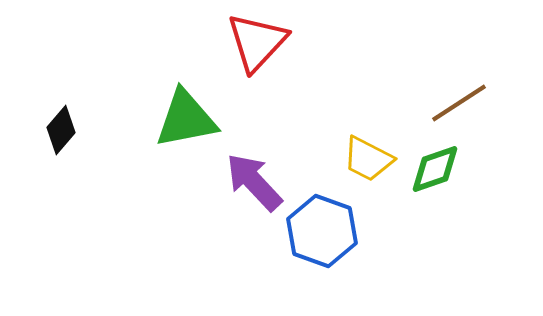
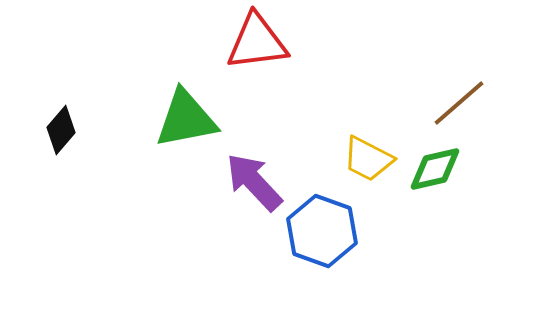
red triangle: rotated 40 degrees clockwise
brown line: rotated 8 degrees counterclockwise
green diamond: rotated 6 degrees clockwise
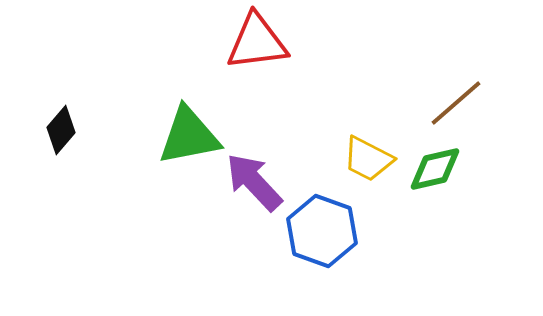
brown line: moved 3 px left
green triangle: moved 3 px right, 17 px down
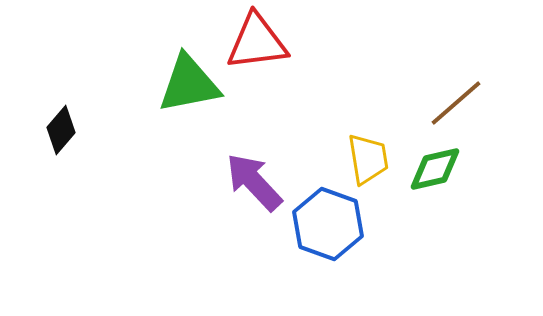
green triangle: moved 52 px up
yellow trapezoid: rotated 126 degrees counterclockwise
blue hexagon: moved 6 px right, 7 px up
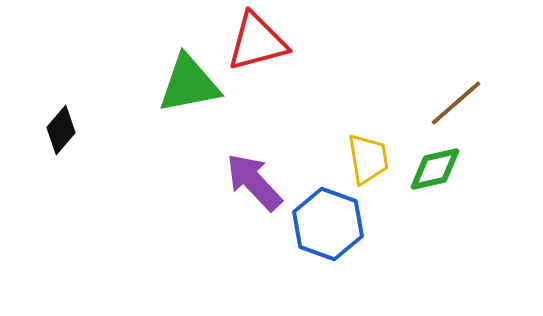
red triangle: rotated 8 degrees counterclockwise
